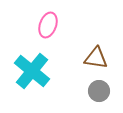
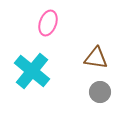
pink ellipse: moved 2 px up
gray circle: moved 1 px right, 1 px down
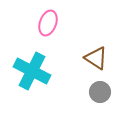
brown triangle: rotated 25 degrees clockwise
cyan cross: rotated 12 degrees counterclockwise
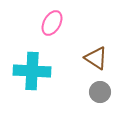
pink ellipse: moved 4 px right; rotated 10 degrees clockwise
cyan cross: rotated 24 degrees counterclockwise
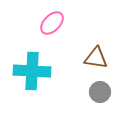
pink ellipse: rotated 15 degrees clockwise
brown triangle: rotated 25 degrees counterclockwise
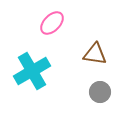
brown triangle: moved 1 px left, 4 px up
cyan cross: rotated 33 degrees counterclockwise
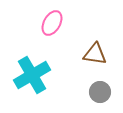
pink ellipse: rotated 15 degrees counterclockwise
cyan cross: moved 4 px down
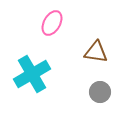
brown triangle: moved 1 px right, 2 px up
cyan cross: moved 1 px up
